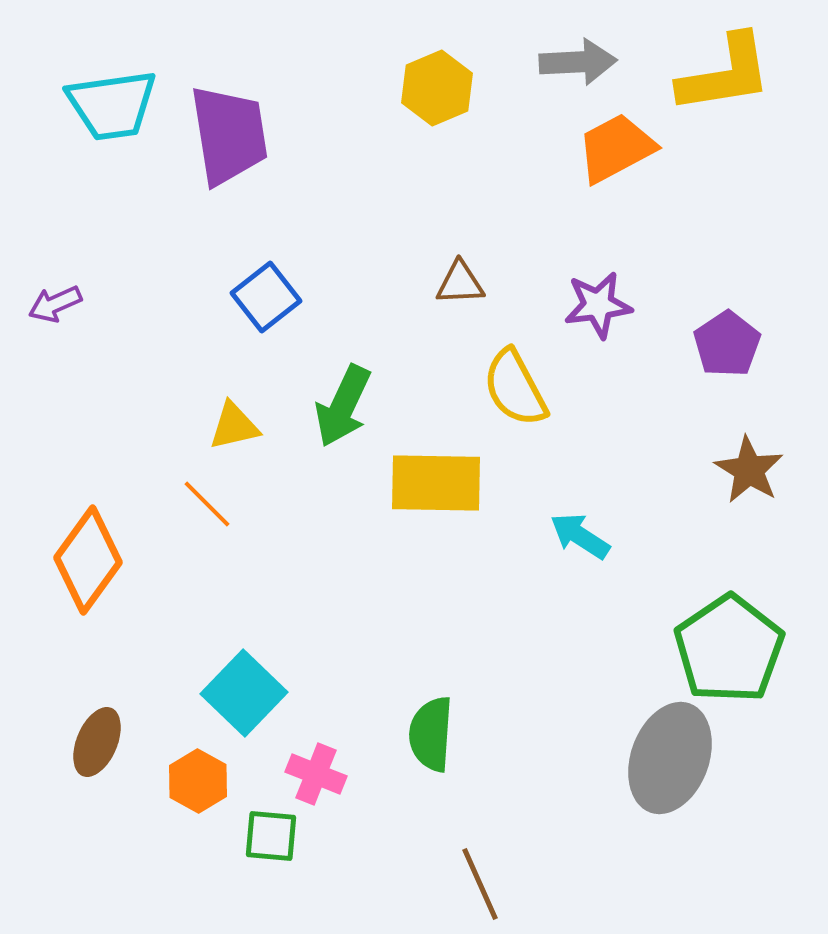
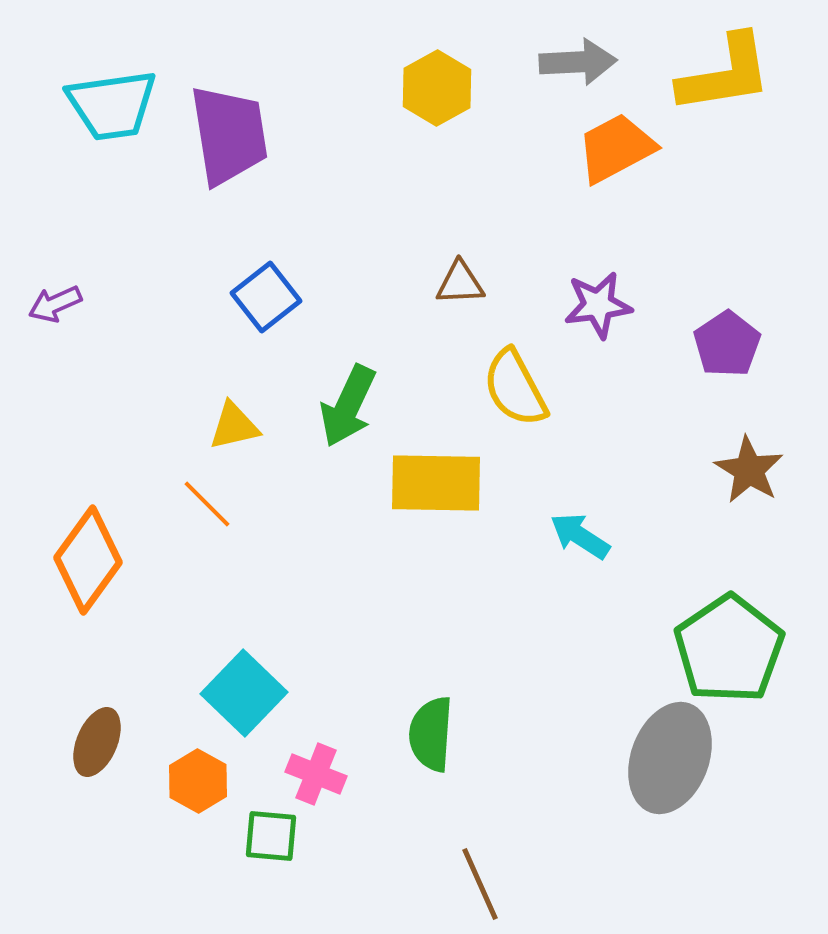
yellow hexagon: rotated 6 degrees counterclockwise
green arrow: moved 5 px right
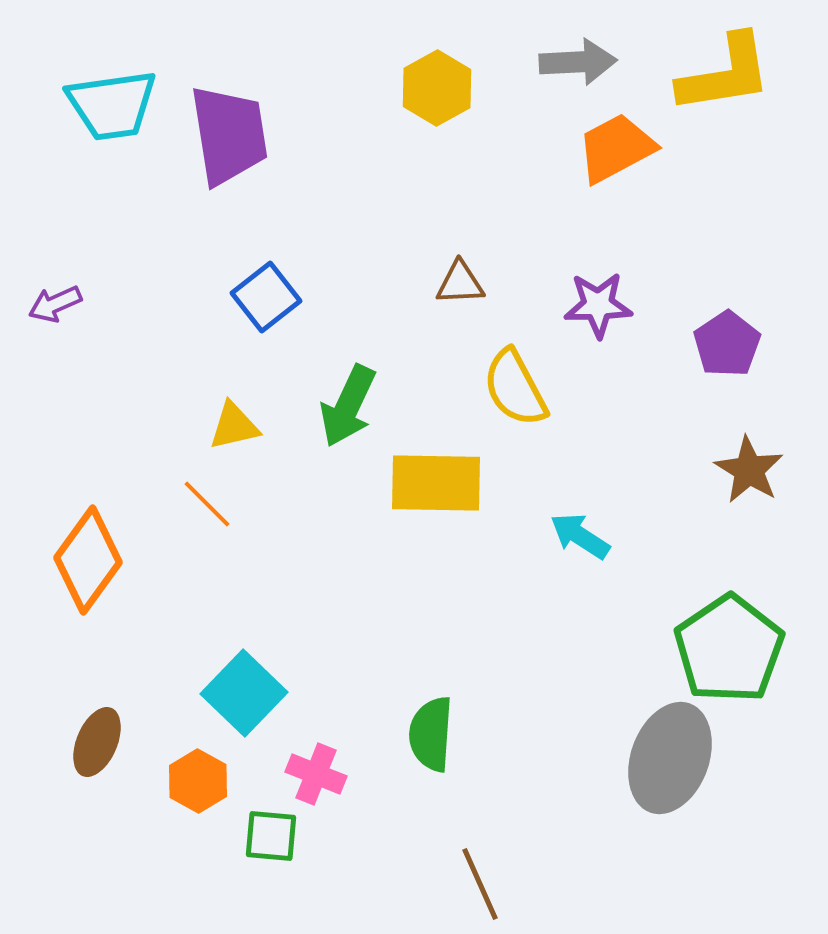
purple star: rotated 6 degrees clockwise
